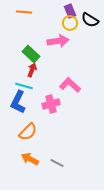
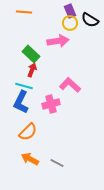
blue L-shape: moved 3 px right
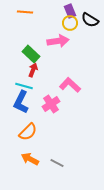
orange line: moved 1 px right
red arrow: moved 1 px right
pink cross: rotated 18 degrees counterclockwise
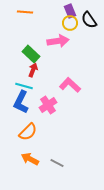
black semicircle: moved 1 px left; rotated 24 degrees clockwise
pink cross: moved 3 px left, 1 px down
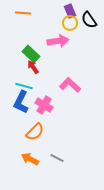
orange line: moved 2 px left, 1 px down
red arrow: moved 3 px up; rotated 56 degrees counterclockwise
pink cross: moved 4 px left; rotated 24 degrees counterclockwise
orange semicircle: moved 7 px right
gray line: moved 5 px up
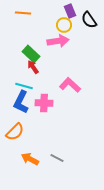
yellow circle: moved 6 px left, 2 px down
pink cross: moved 2 px up; rotated 30 degrees counterclockwise
orange semicircle: moved 20 px left
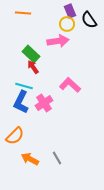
yellow circle: moved 3 px right, 1 px up
pink cross: rotated 36 degrees counterclockwise
orange semicircle: moved 4 px down
gray line: rotated 32 degrees clockwise
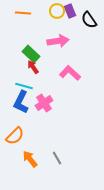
yellow circle: moved 10 px left, 13 px up
pink L-shape: moved 12 px up
orange arrow: rotated 24 degrees clockwise
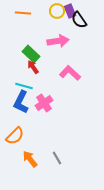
black semicircle: moved 10 px left
